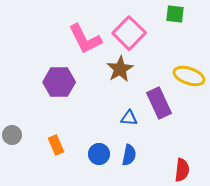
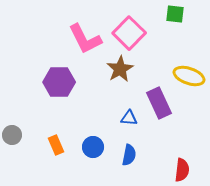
blue circle: moved 6 px left, 7 px up
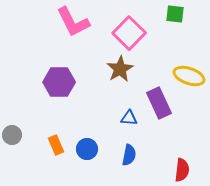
pink L-shape: moved 12 px left, 17 px up
blue circle: moved 6 px left, 2 px down
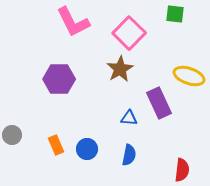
purple hexagon: moved 3 px up
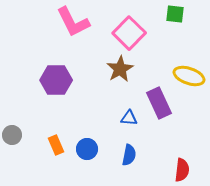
purple hexagon: moved 3 px left, 1 px down
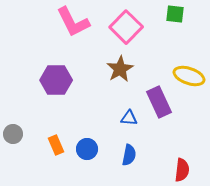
pink square: moved 3 px left, 6 px up
purple rectangle: moved 1 px up
gray circle: moved 1 px right, 1 px up
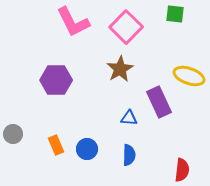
blue semicircle: rotated 10 degrees counterclockwise
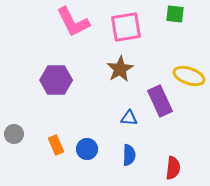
pink square: rotated 36 degrees clockwise
purple rectangle: moved 1 px right, 1 px up
gray circle: moved 1 px right
red semicircle: moved 9 px left, 2 px up
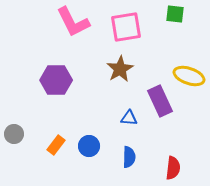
orange rectangle: rotated 60 degrees clockwise
blue circle: moved 2 px right, 3 px up
blue semicircle: moved 2 px down
